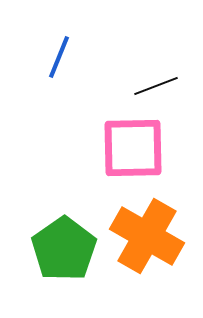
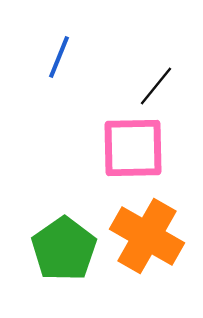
black line: rotated 30 degrees counterclockwise
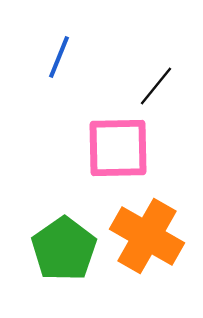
pink square: moved 15 px left
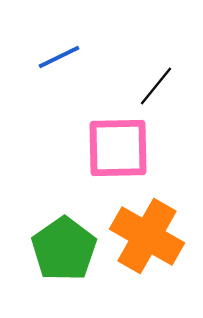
blue line: rotated 42 degrees clockwise
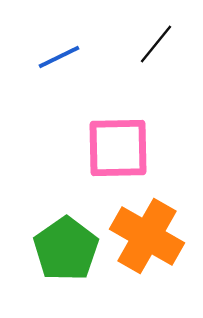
black line: moved 42 px up
green pentagon: moved 2 px right
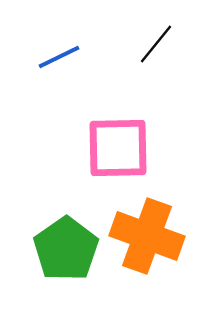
orange cross: rotated 10 degrees counterclockwise
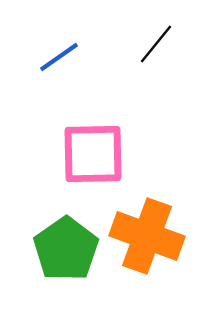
blue line: rotated 9 degrees counterclockwise
pink square: moved 25 px left, 6 px down
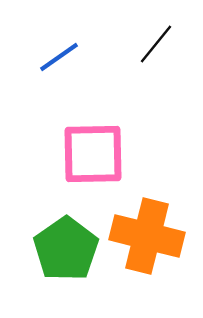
orange cross: rotated 6 degrees counterclockwise
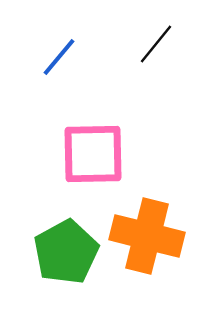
blue line: rotated 15 degrees counterclockwise
green pentagon: moved 3 px down; rotated 6 degrees clockwise
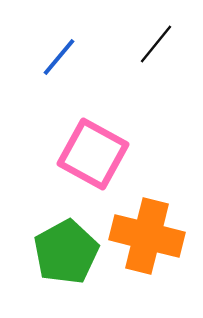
pink square: rotated 30 degrees clockwise
